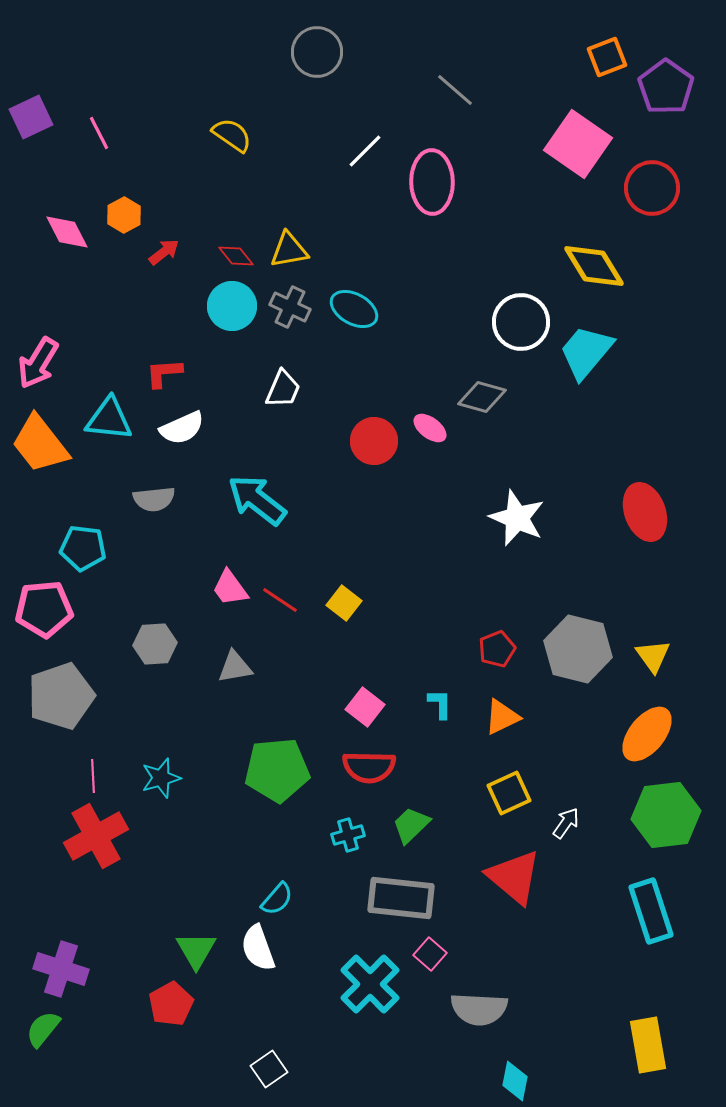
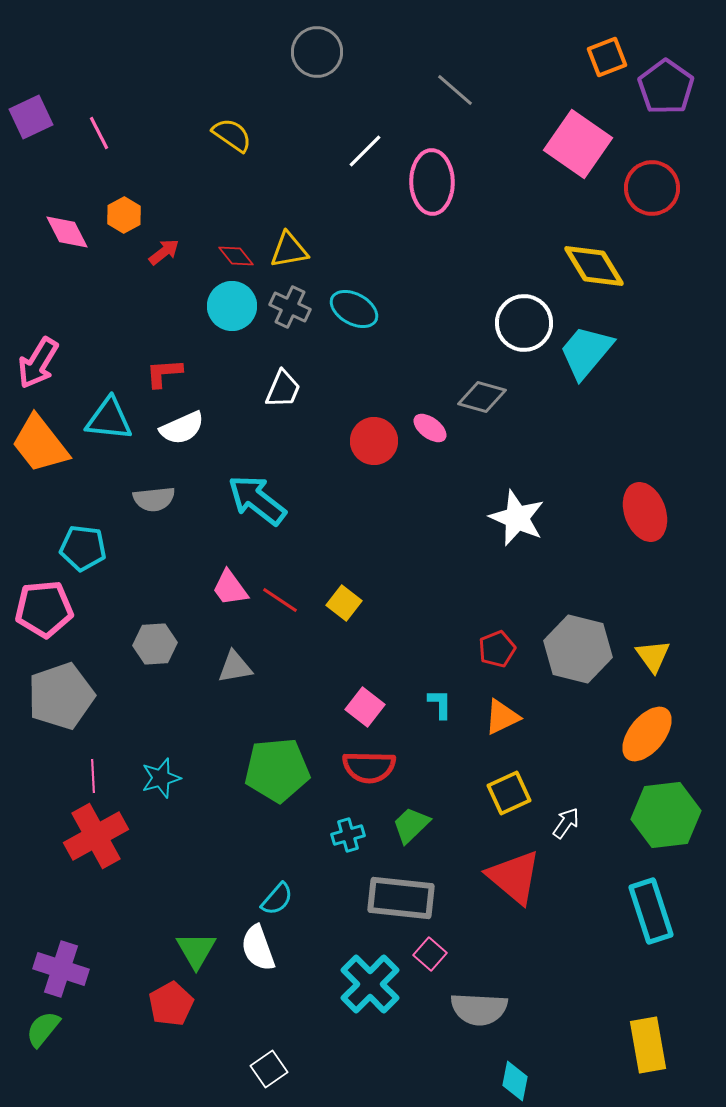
white circle at (521, 322): moved 3 px right, 1 px down
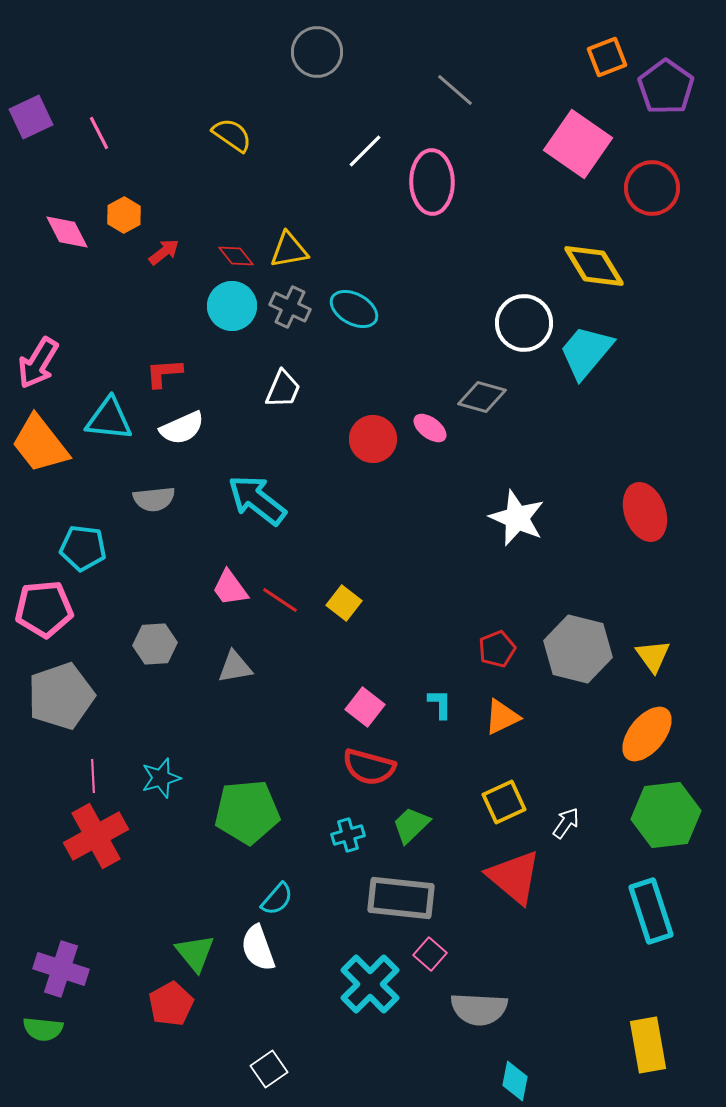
red circle at (374, 441): moved 1 px left, 2 px up
red semicircle at (369, 767): rotated 14 degrees clockwise
green pentagon at (277, 770): moved 30 px left, 42 px down
yellow square at (509, 793): moved 5 px left, 9 px down
green triangle at (196, 950): moved 1 px left, 3 px down; rotated 9 degrees counterclockwise
green semicircle at (43, 1029): rotated 123 degrees counterclockwise
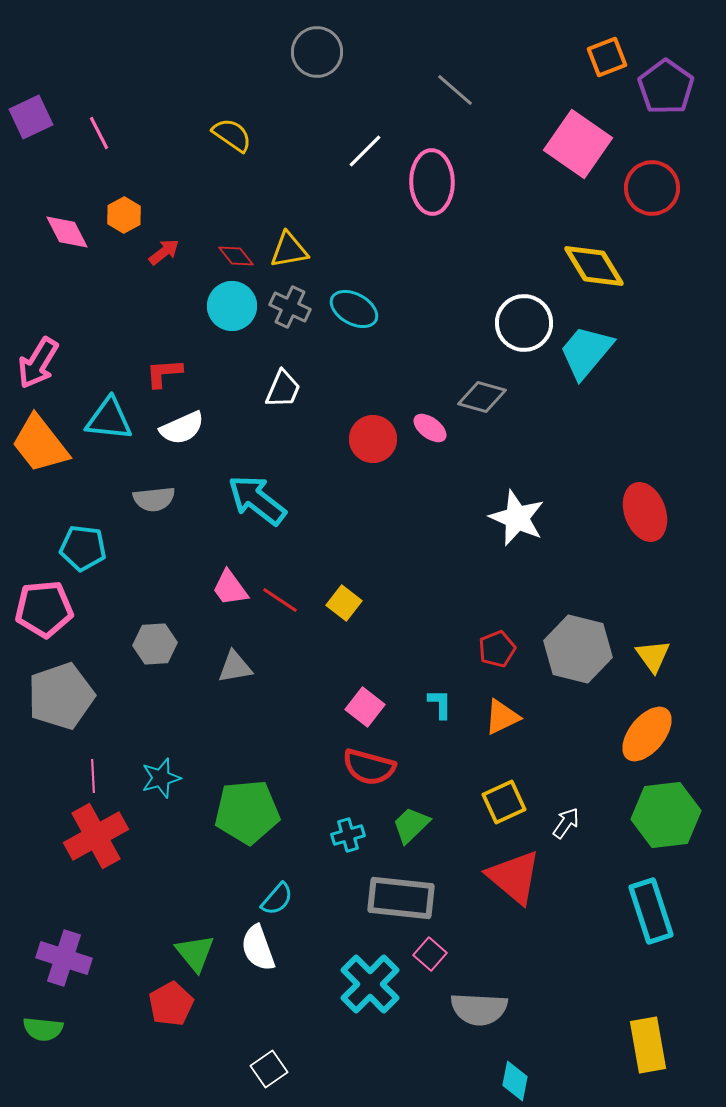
purple cross at (61, 969): moved 3 px right, 11 px up
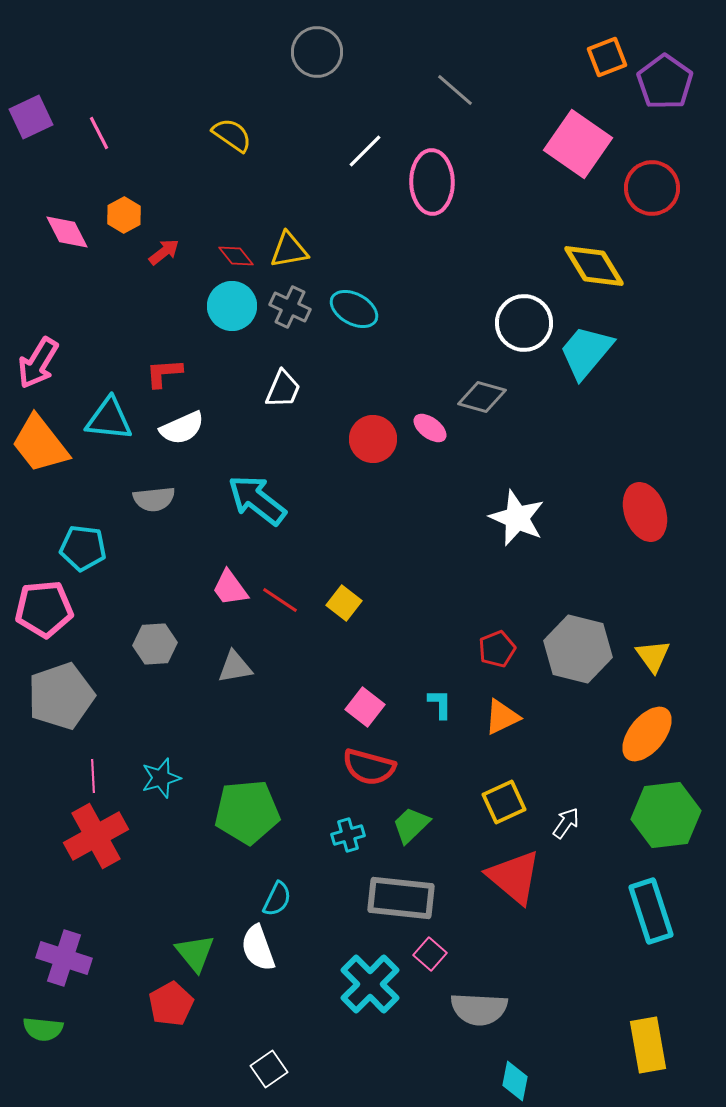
purple pentagon at (666, 87): moved 1 px left, 5 px up
cyan semicircle at (277, 899): rotated 15 degrees counterclockwise
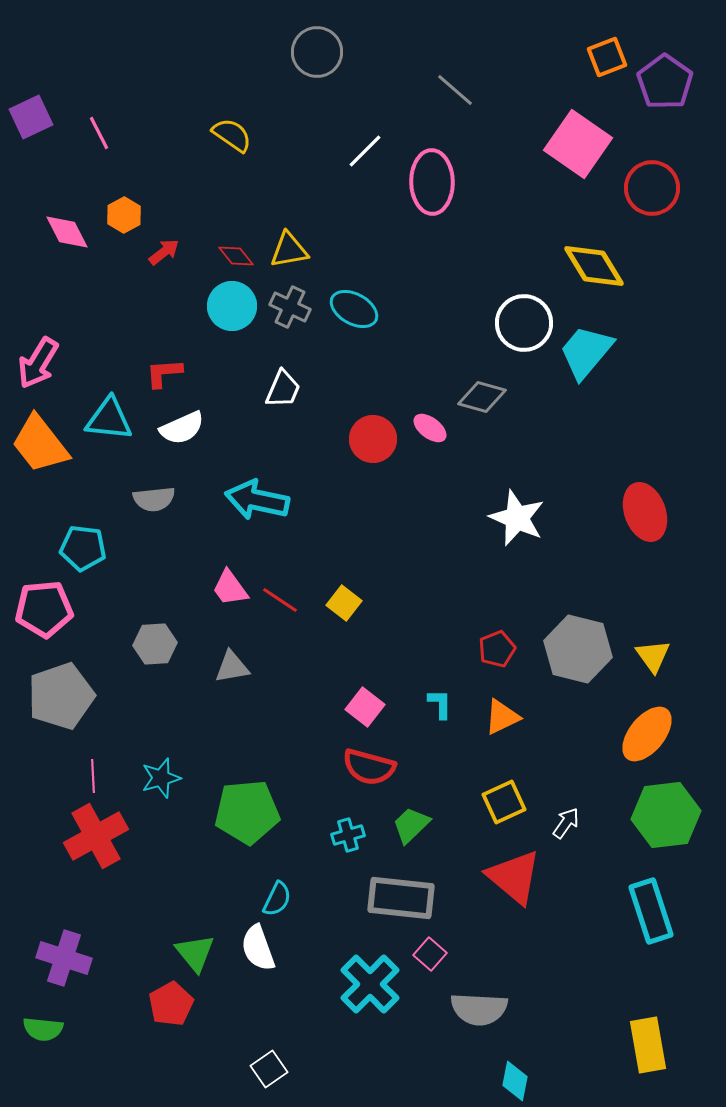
cyan arrow at (257, 500): rotated 26 degrees counterclockwise
gray triangle at (235, 667): moved 3 px left
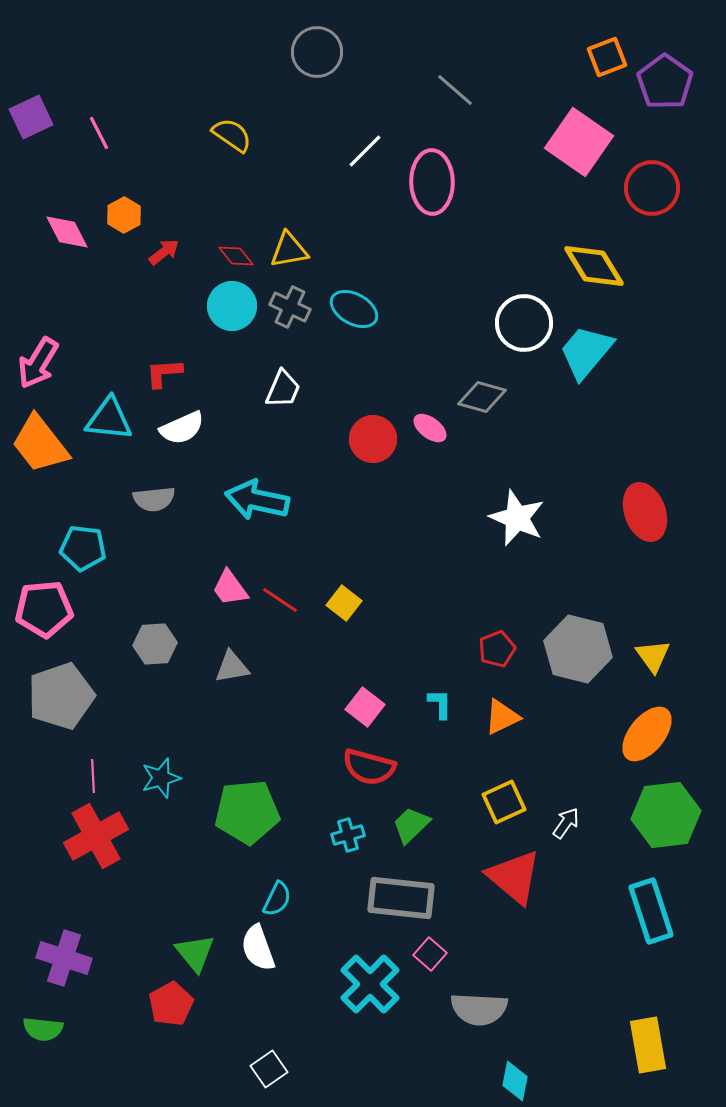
pink square at (578, 144): moved 1 px right, 2 px up
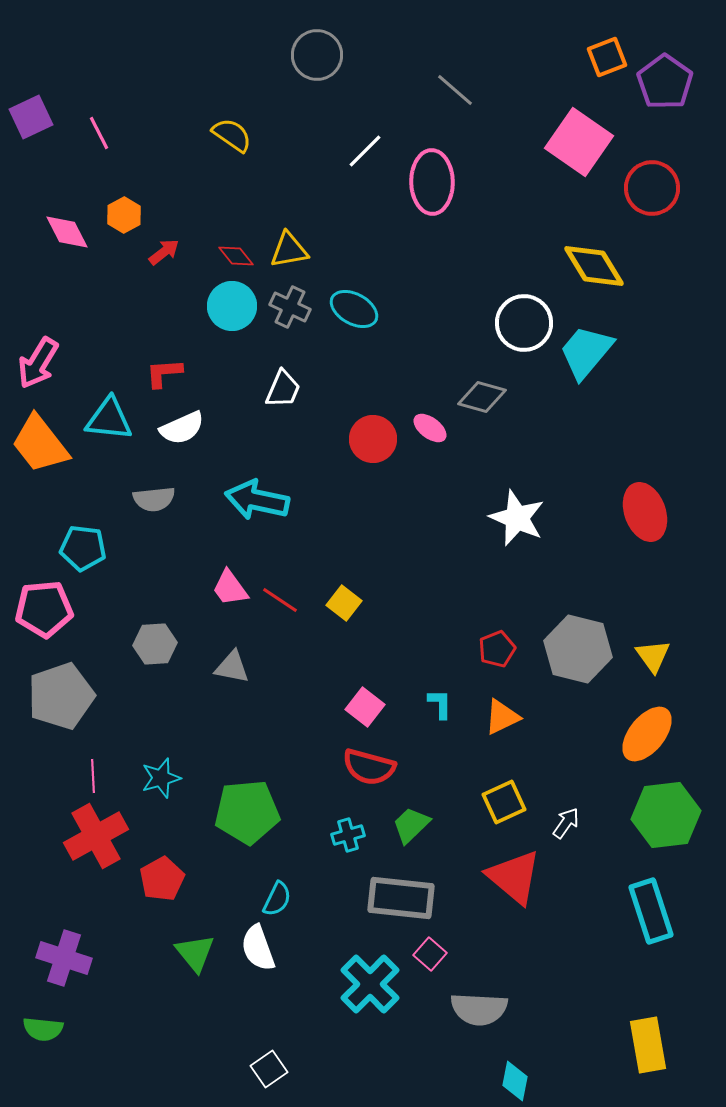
gray circle at (317, 52): moved 3 px down
gray triangle at (232, 667): rotated 21 degrees clockwise
red pentagon at (171, 1004): moved 9 px left, 125 px up
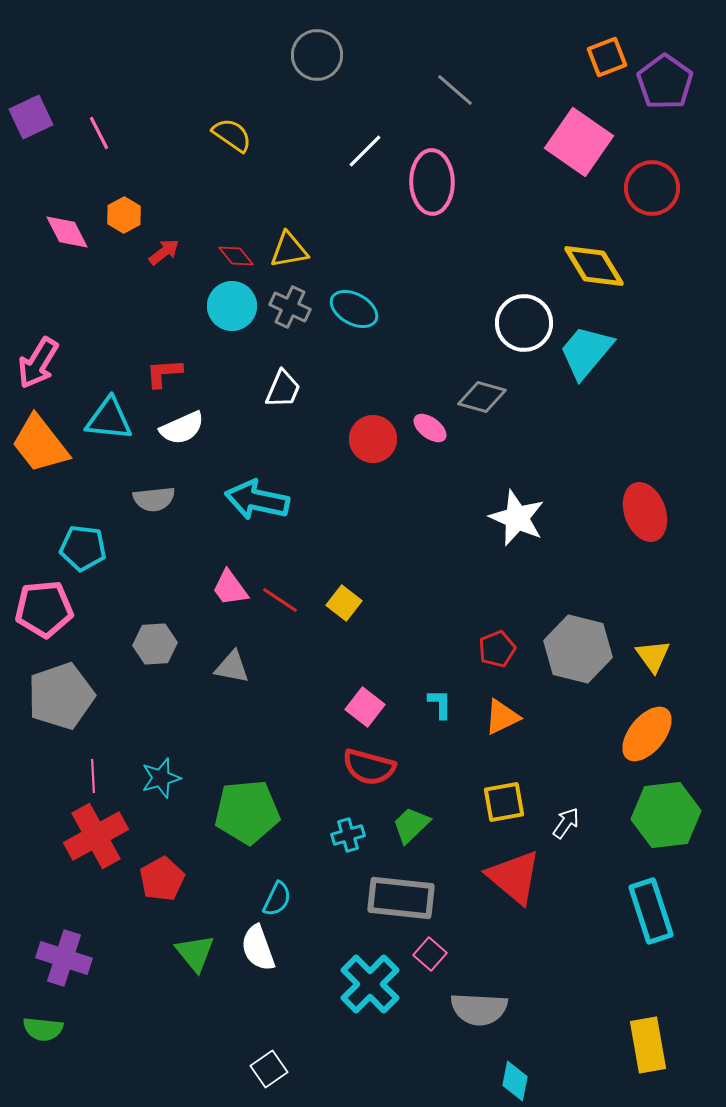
yellow square at (504, 802): rotated 15 degrees clockwise
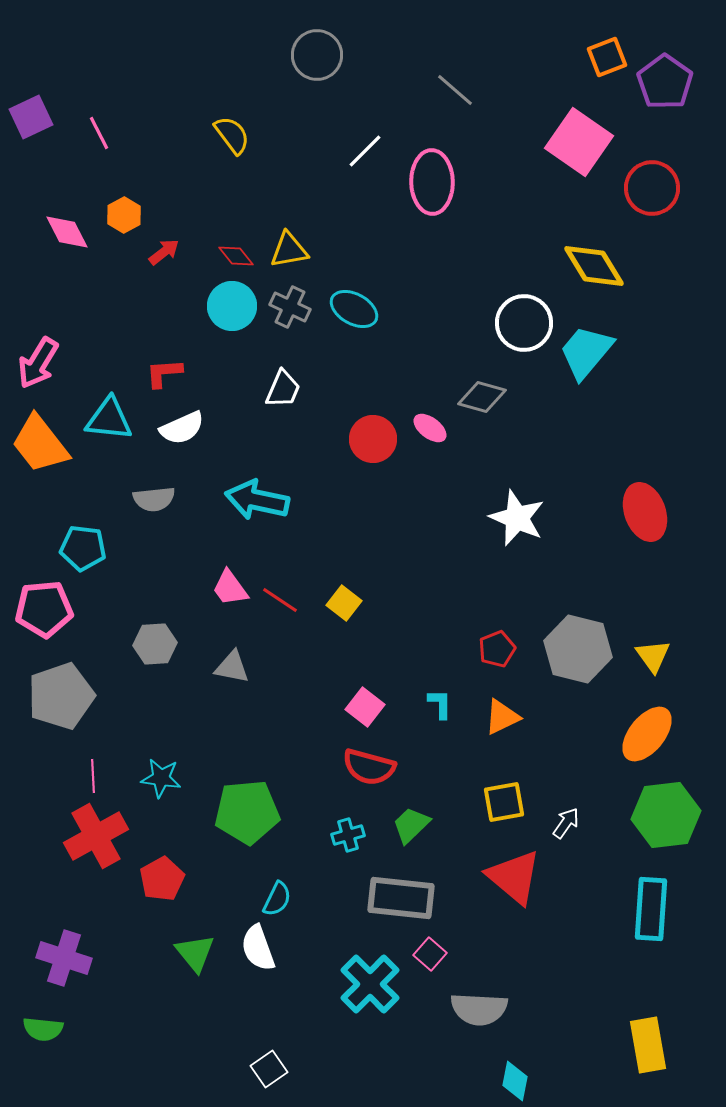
yellow semicircle at (232, 135): rotated 18 degrees clockwise
cyan star at (161, 778): rotated 24 degrees clockwise
cyan rectangle at (651, 911): moved 2 px up; rotated 22 degrees clockwise
